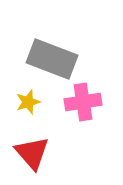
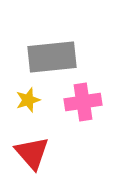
gray rectangle: moved 2 px up; rotated 27 degrees counterclockwise
yellow star: moved 2 px up
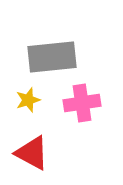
pink cross: moved 1 px left, 1 px down
red triangle: rotated 21 degrees counterclockwise
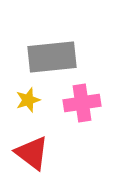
red triangle: rotated 9 degrees clockwise
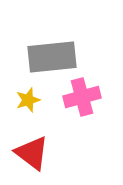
pink cross: moved 6 px up; rotated 6 degrees counterclockwise
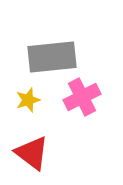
pink cross: rotated 12 degrees counterclockwise
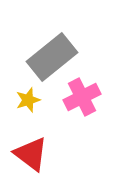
gray rectangle: rotated 33 degrees counterclockwise
red triangle: moved 1 px left, 1 px down
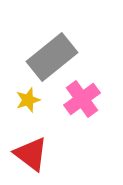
pink cross: moved 2 px down; rotated 9 degrees counterclockwise
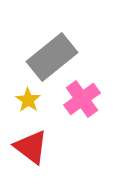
yellow star: rotated 20 degrees counterclockwise
red triangle: moved 7 px up
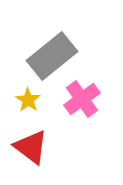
gray rectangle: moved 1 px up
